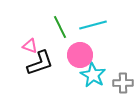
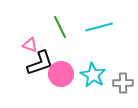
cyan line: moved 6 px right, 2 px down
pink triangle: moved 1 px up
pink circle: moved 19 px left, 19 px down
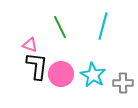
cyan line: moved 4 px right, 1 px up; rotated 60 degrees counterclockwise
black L-shape: moved 3 px left, 3 px down; rotated 64 degrees counterclockwise
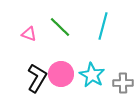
green line: rotated 20 degrees counterclockwise
pink triangle: moved 1 px left, 11 px up
black L-shape: moved 12 px down; rotated 24 degrees clockwise
cyan star: moved 1 px left
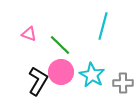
green line: moved 18 px down
pink circle: moved 2 px up
black L-shape: moved 1 px right, 3 px down
